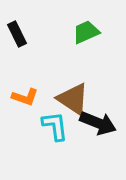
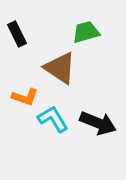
green trapezoid: rotated 8 degrees clockwise
brown triangle: moved 13 px left, 31 px up
cyan L-shape: moved 2 px left, 7 px up; rotated 24 degrees counterclockwise
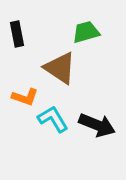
black rectangle: rotated 15 degrees clockwise
black arrow: moved 1 px left, 2 px down
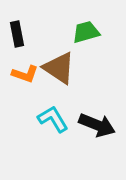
brown triangle: moved 1 px left
orange L-shape: moved 23 px up
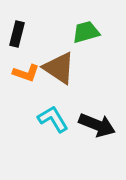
black rectangle: rotated 25 degrees clockwise
orange L-shape: moved 1 px right, 1 px up
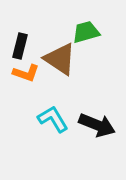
black rectangle: moved 3 px right, 12 px down
brown triangle: moved 1 px right, 9 px up
